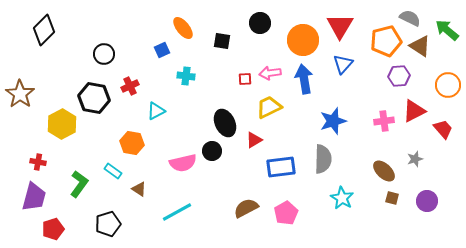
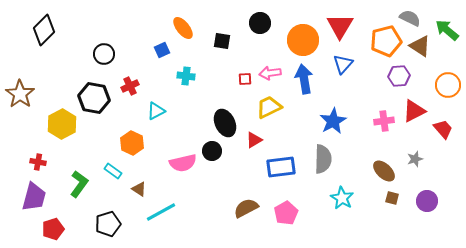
blue star at (333, 121): rotated 12 degrees counterclockwise
orange hexagon at (132, 143): rotated 15 degrees clockwise
cyan line at (177, 212): moved 16 px left
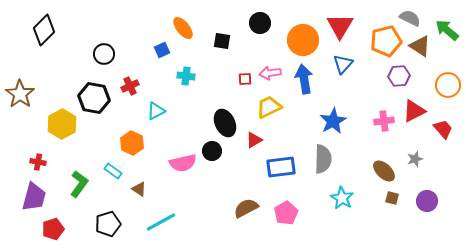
cyan line at (161, 212): moved 10 px down
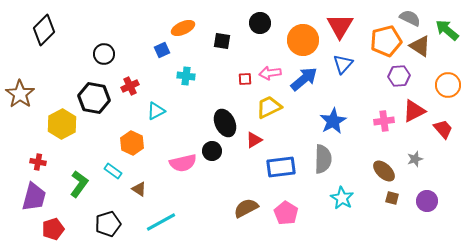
orange ellipse at (183, 28): rotated 75 degrees counterclockwise
blue arrow at (304, 79): rotated 60 degrees clockwise
pink pentagon at (286, 213): rotated 10 degrees counterclockwise
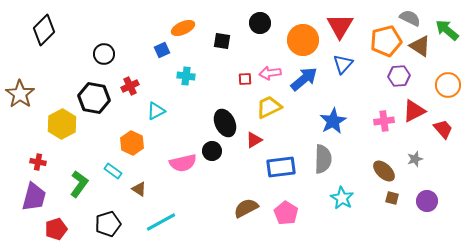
red pentagon at (53, 229): moved 3 px right
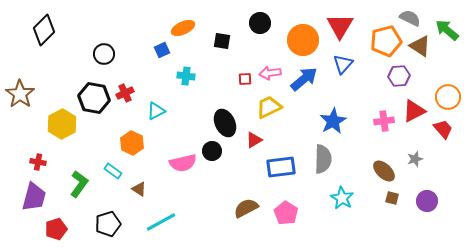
orange circle at (448, 85): moved 12 px down
red cross at (130, 86): moved 5 px left, 7 px down
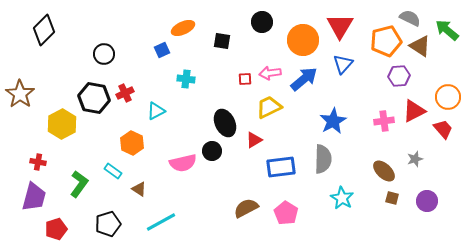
black circle at (260, 23): moved 2 px right, 1 px up
cyan cross at (186, 76): moved 3 px down
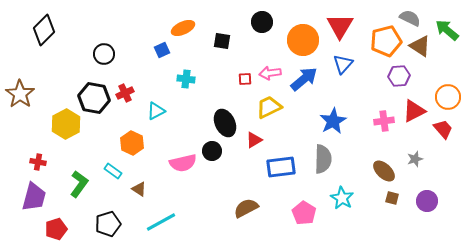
yellow hexagon at (62, 124): moved 4 px right
pink pentagon at (286, 213): moved 18 px right
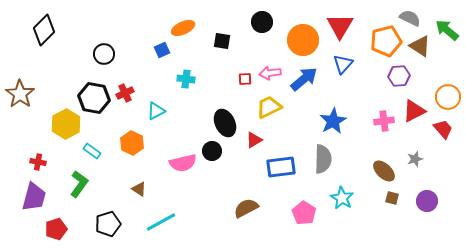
cyan rectangle at (113, 171): moved 21 px left, 20 px up
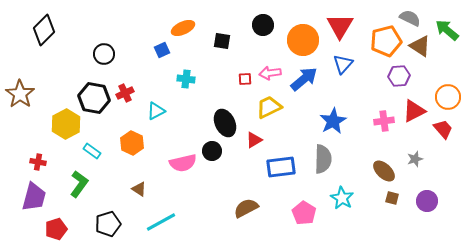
black circle at (262, 22): moved 1 px right, 3 px down
